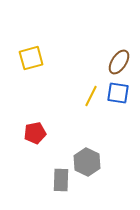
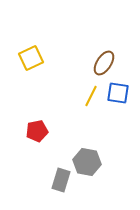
yellow square: rotated 10 degrees counterclockwise
brown ellipse: moved 15 px left, 1 px down
red pentagon: moved 2 px right, 2 px up
gray hexagon: rotated 16 degrees counterclockwise
gray rectangle: rotated 15 degrees clockwise
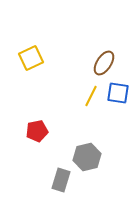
gray hexagon: moved 5 px up; rotated 24 degrees counterclockwise
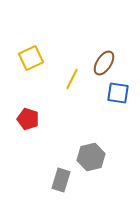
yellow line: moved 19 px left, 17 px up
red pentagon: moved 9 px left, 12 px up; rotated 30 degrees clockwise
gray hexagon: moved 4 px right
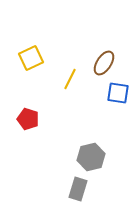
yellow line: moved 2 px left
gray rectangle: moved 17 px right, 9 px down
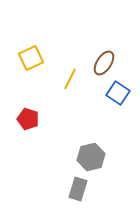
blue square: rotated 25 degrees clockwise
